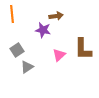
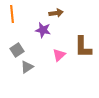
brown arrow: moved 3 px up
brown L-shape: moved 2 px up
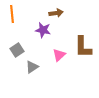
gray triangle: moved 5 px right
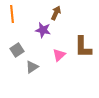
brown arrow: rotated 56 degrees counterclockwise
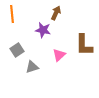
brown L-shape: moved 1 px right, 2 px up
gray triangle: rotated 16 degrees clockwise
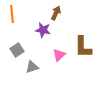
brown L-shape: moved 1 px left, 2 px down
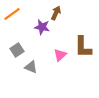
orange line: rotated 60 degrees clockwise
purple star: moved 1 px left, 3 px up
pink triangle: moved 1 px right
gray triangle: moved 1 px left; rotated 40 degrees clockwise
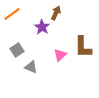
purple star: rotated 21 degrees clockwise
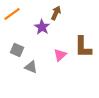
gray square: rotated 32 degrees counterclockwise
